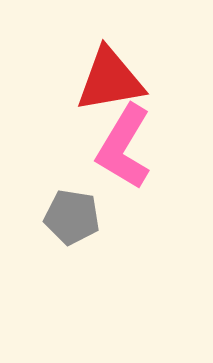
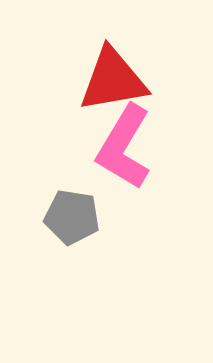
red triangle: moved 3 px right
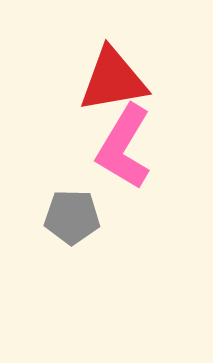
gray pentagon: rotated 8 degrees counterclockwise
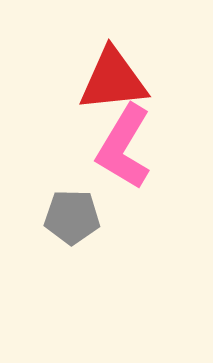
red triangle: rotated 4 degrees clockwise
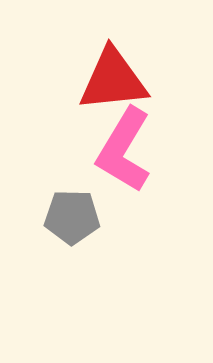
pink L-shape: moved 3 px down
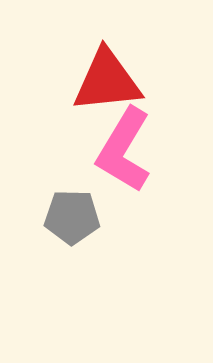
red triangle: moved 6 px left, 1 px down
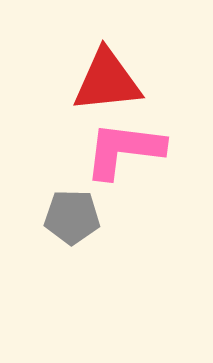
pink L-shape: rotated 66 degrees clockwise
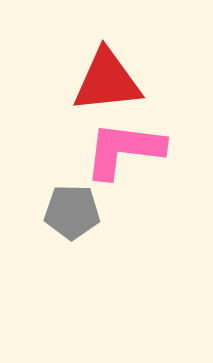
gray pentagon: moved 5 px up
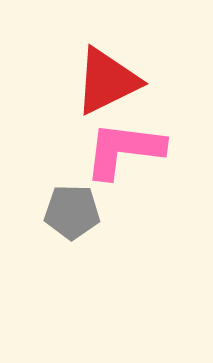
red triangle: rotated 20 degrees counterclockwise
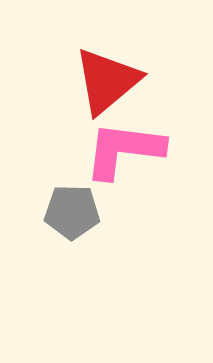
red triangle: rotated 14 degrees counterclockwise
